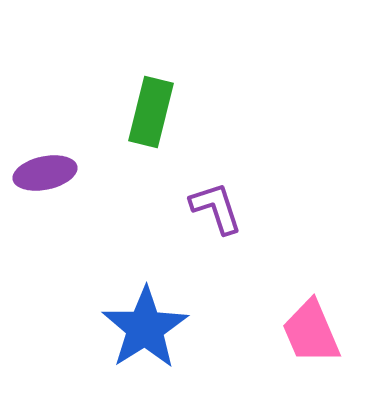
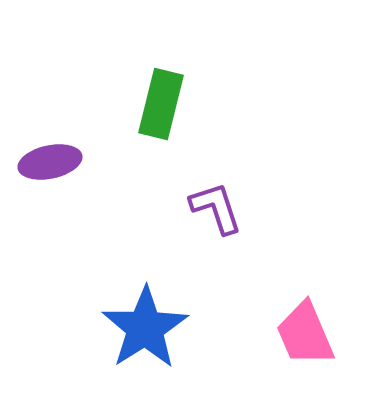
green rectangle: moved 10 px right, 8 px up
purple ellipse: moved 5 px right, 11 px up
pink trapezoid: moved 6 px left, 2 px down
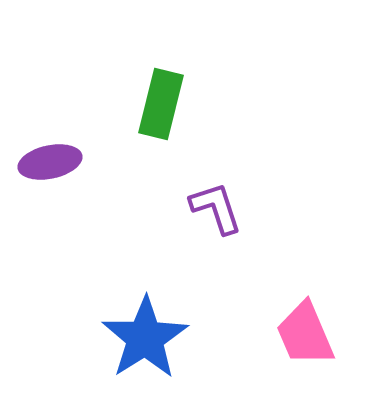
blue star: moved 10 px down
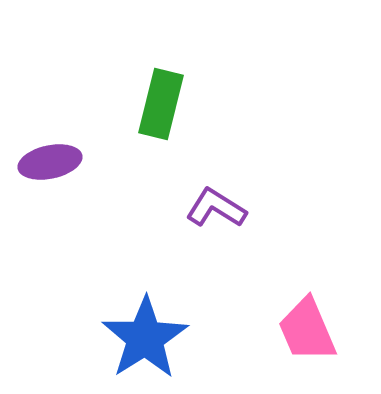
purple L-shape: rotated 40 degrees counterclockwise
pink trapezoid: moved 2 px right, 4 px up
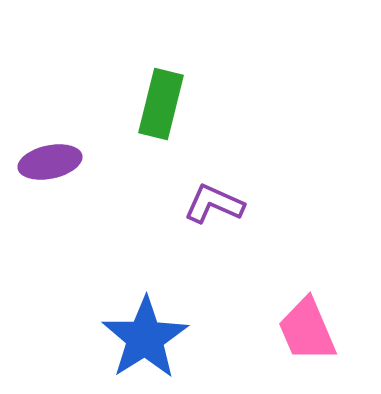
purple L-shape: moved 2 px left, 4 px up; rotated 8 degrees counterclockwise
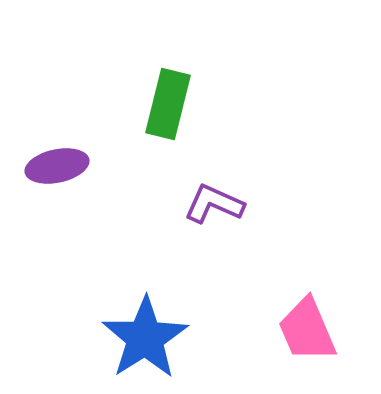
green rectangle: moved 7 px right
purple ellipse: moved 7 px right, 4 px down
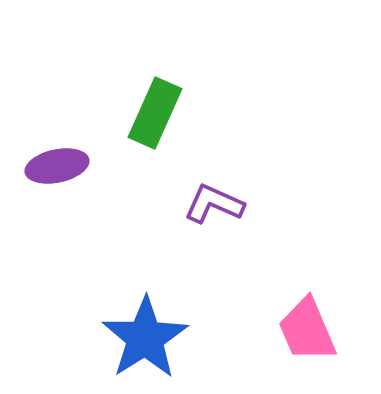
green rectangle: moved 13 px left, 9 px down; rotated 10 degrees clockwise
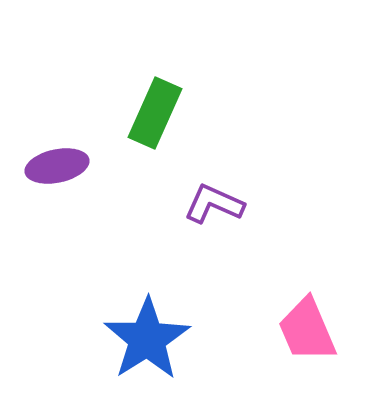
blue star: moved 2 px right, 1 px down
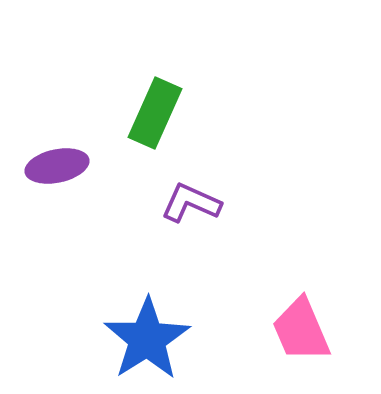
purple L-shape: moved 23 px left, 1 px up
pink trapezoid: moved 6 px left
